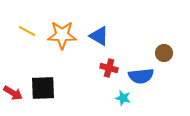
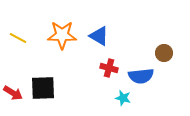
yellow line: moved 9 px left, 7 px down
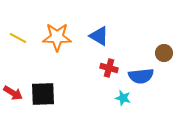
orange star: moved 5 px left, 2 px down
black square: moved 6 px down
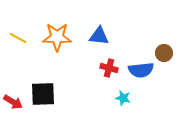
blue triangle: rotated 25 degrees counterclockwise
blue semicircle: moved 6 px up
red arrow: moved 9 px down
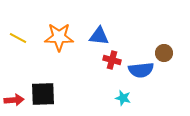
orange star: moved 2 px right
red cross: moved 3 px right, 8 px up
red arrow: moved 1 px right, 2 px up; rotated 36 degrees counterclockwise
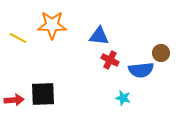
orange star: moved 7 px left, 12 px up
brown circle: moved 3 px left
red cross: moved 2 px left; rotated 12 degrees clockwise
